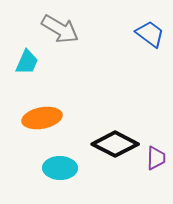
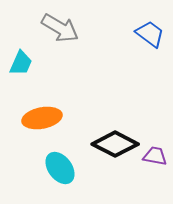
gray arrow: moved 1 px up
cyan trapezoid: moved 6 px left, 1 px down
purple trapezoid: moved 1 px left, 2 px up; rotated 80 degrees counterclockwise
cyan ellipse: rotated 52 degrees clockwise
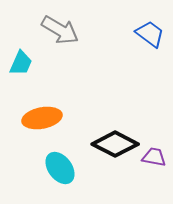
gray arrow: moved 2 px down
purple trapezoid: moved 1 px left, 1 px down
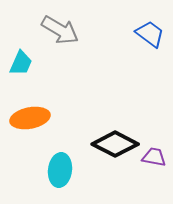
orange ellipse: moved 12 px left
cyan ellipse: moved 2 px down; rotated 44 degrees clockwise
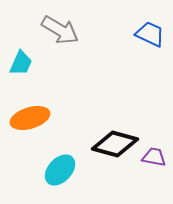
blue trapezoid: rotated 12 degrees counterclockwise
orange ellipse: rotated 6 degrees counterclockwise
black diamond: rotated 12 degrees counterclockwise
cyan ellipse: rotated 36 degrees clockwise
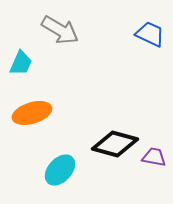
orange ellipse: moved 2 px right, 5 px up
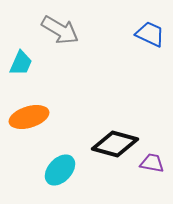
orange ellipse: moved 3 px left, 4 px down
purple trapezoid: moved 2 px left, 6 px down
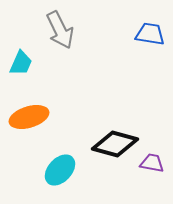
gray arrow: rotated 33 degrees clockwise
blue trapezoid: rotated 16 degrees counterclockwise
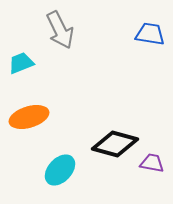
cyan trapezoid: rotated 136 degrees counterclockwise
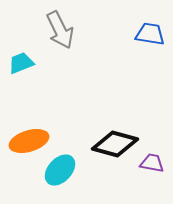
orange ellipse: moved 24 px down
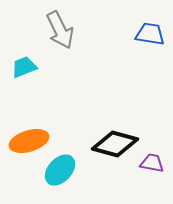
cyan trapezoid: moved 3 px right, 4 px down
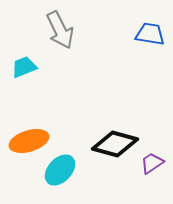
purple trapezoid: rotated 45 degrees counterclockwise
